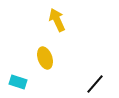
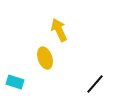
yellow arrow: moved 2 px right, 10 px down
cyan rectangle: moved 3 px left
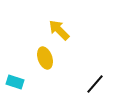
yellow arrow: rotated 20 degrees counterclockwise
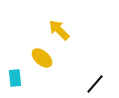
yellow ellipse: moved 3 px left; rotated 30 degrees counterclockwise
cyan rectangle: moved 4 px up; rotated 66 degrees clockwise
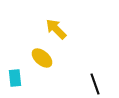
yellow arrow: moved 3 px left, 1 px up
black line: rotated 60 degrees counterclockwise
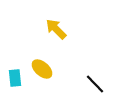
yellow ellipse: moved 11 px down
black line: rotated 25 degrees counterclockwise
